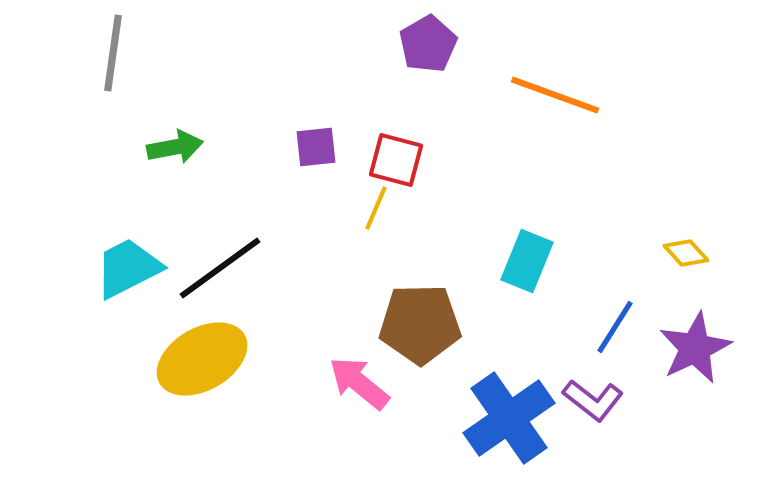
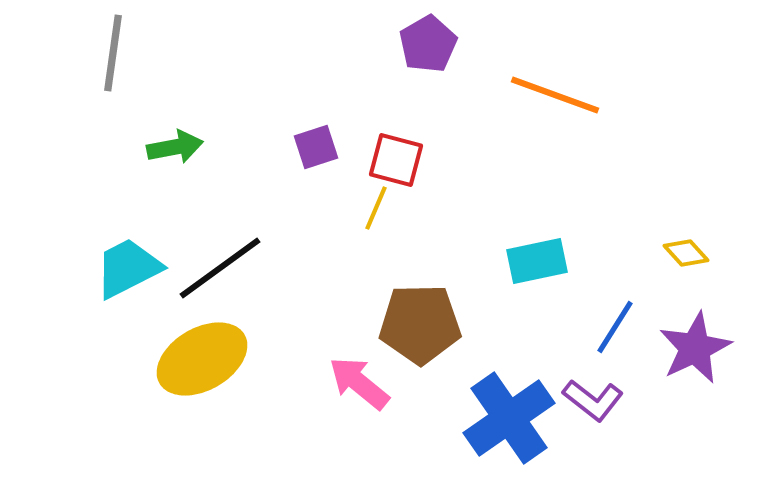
purple square: rotated 12 degrees counterclockwise
cyan rectangle: moved 10 px right; rotated 56 degrees clockwise
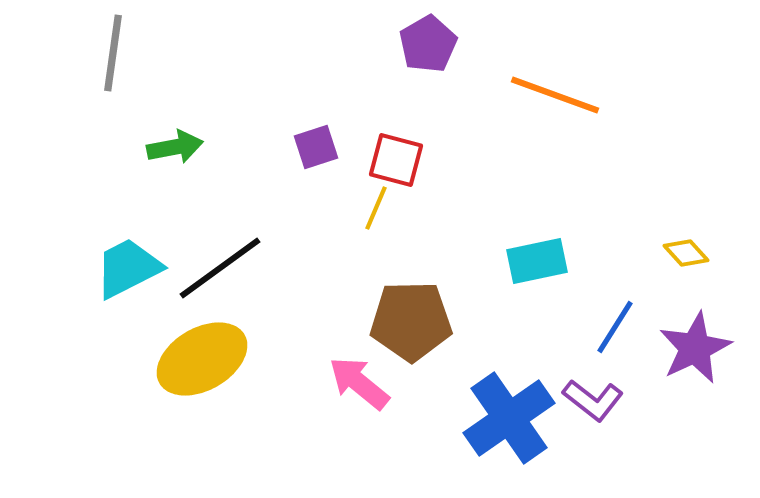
brown pentagon: moved 9 px left, 3 px up
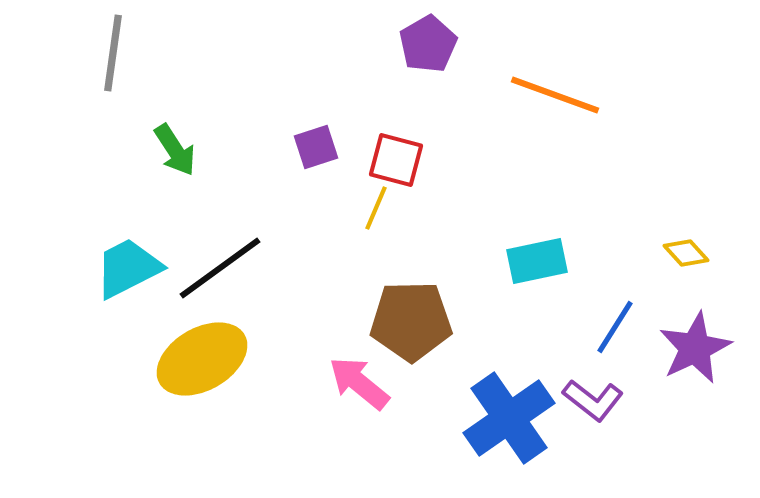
green arrow: moved 3 px down; rotated 68 degrees clockwise
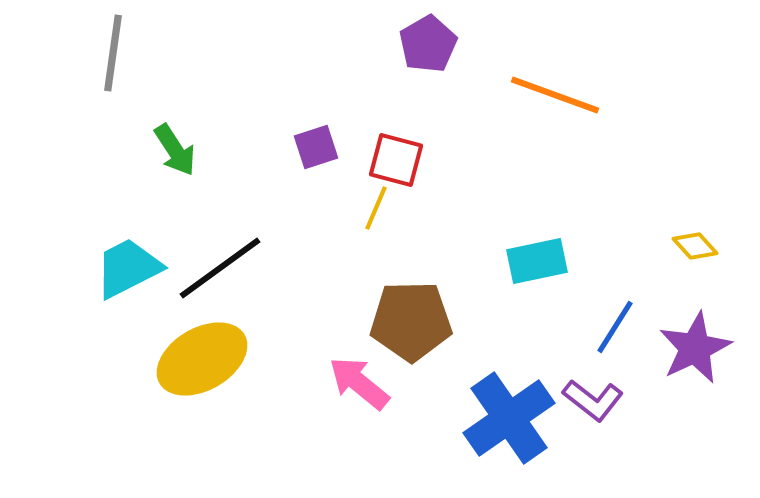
yellow diamond: moved 9 px right, 7 px up
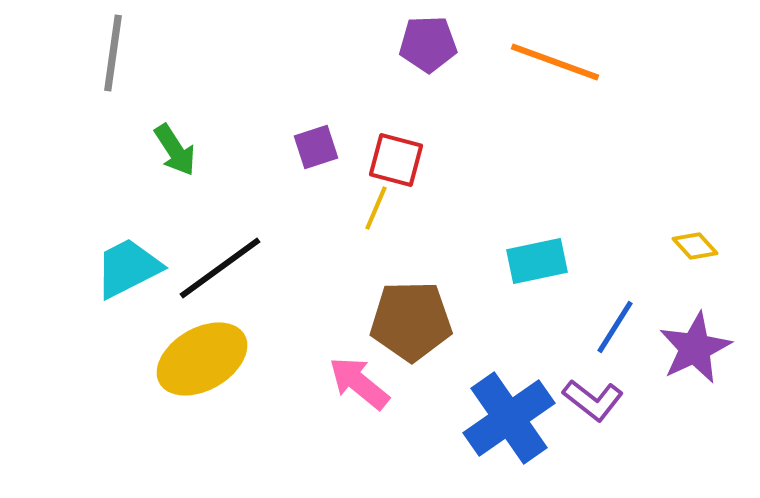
purple pentagon: rotated 28 degrees clockwise
orange line: moved 33 px up
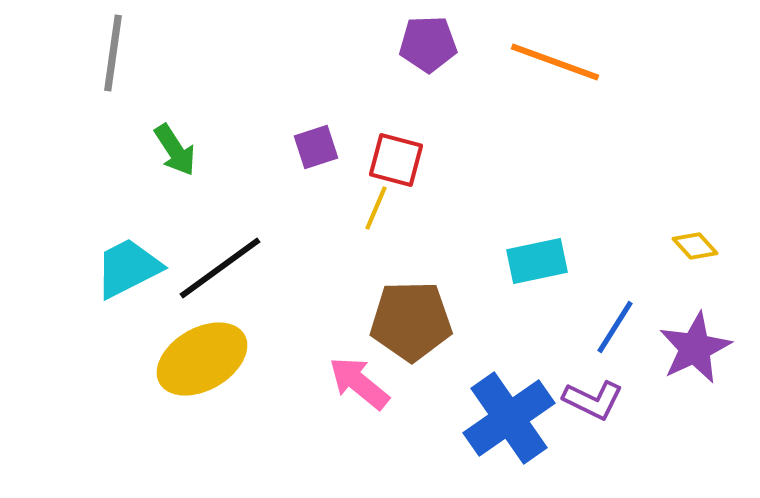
purple L-shape: rotated 12 degrees counterclockwise
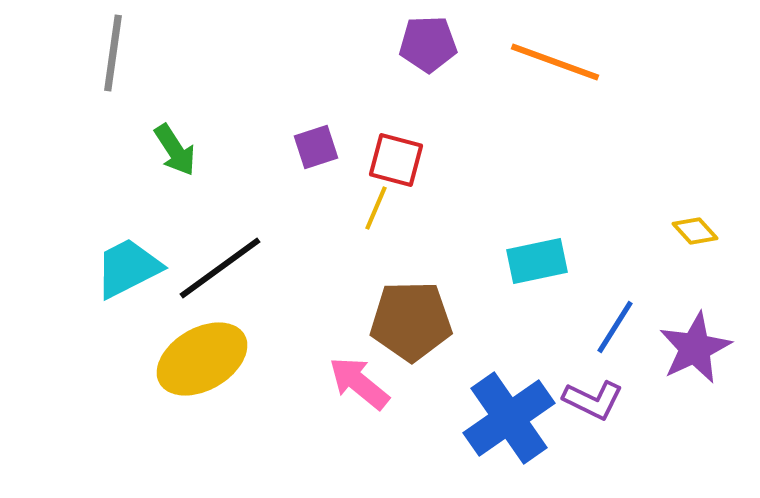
yellow diamond: moved 15 px up
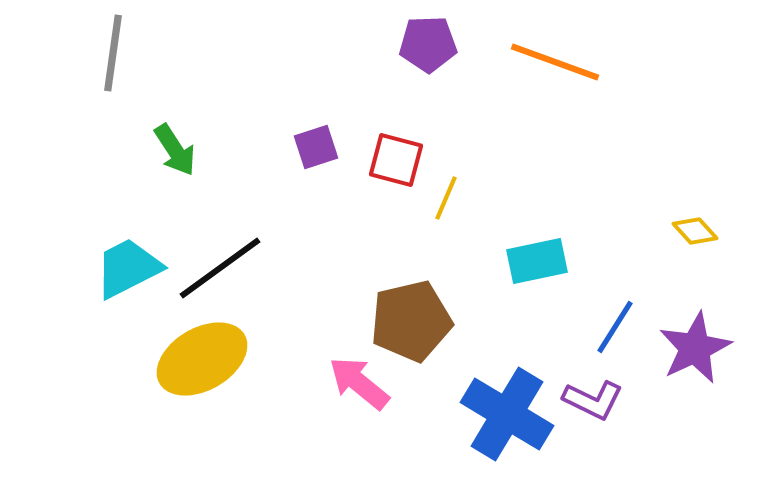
yellow line: moved 70 px right, 10 px up
brown pentagon: rotated 12 degrees counterclockwise
blue cross: moved 2 px left, 4 px up; rotated 24 degrees counterclockwise
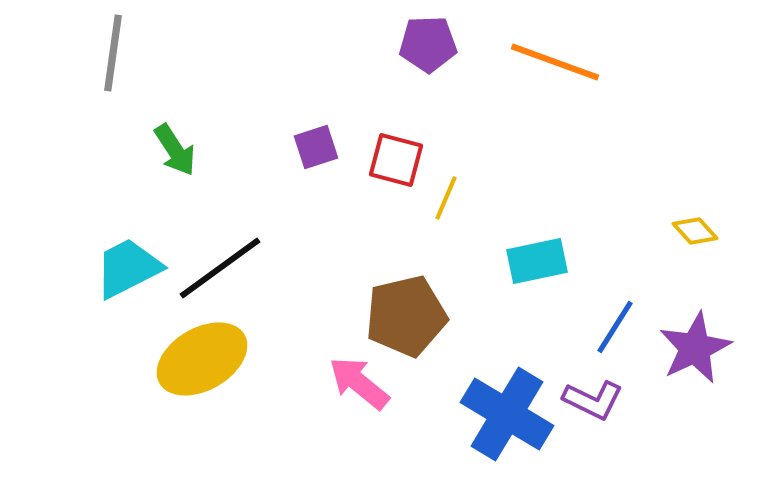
brown pentagon: moved 5 px left, 5 px up
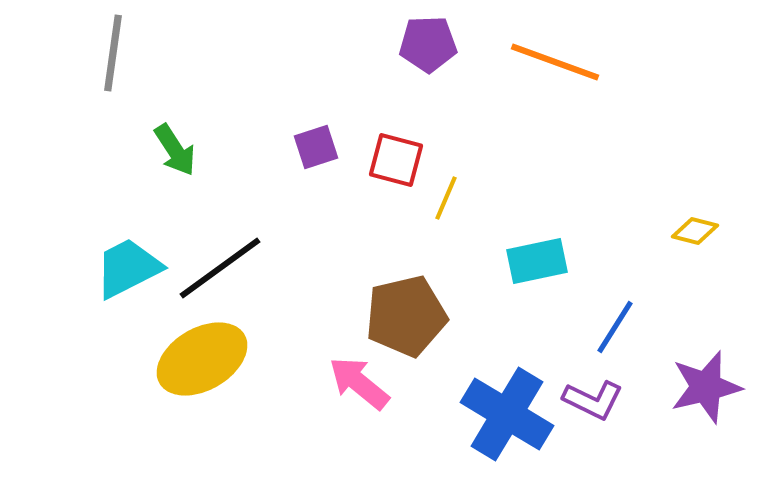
yellow diamond: rotated 33 degrees counterclockwise
purple star: moved 11 px right, 39 px down; rotated 12 degrees clockwise
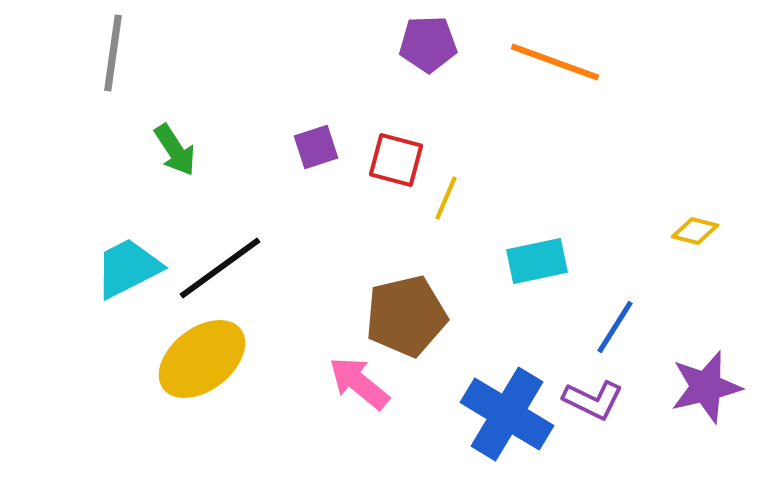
yellow ellipse: rotated 8 degrees counterclockwise
